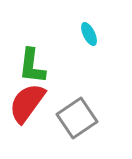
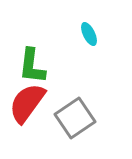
gray square: moved 2 px left
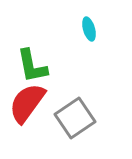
cyan ellipse: moved 5 px up; rotated 10 degrees clockwise
green L-shape: rotated 18 degrees counterclockwise
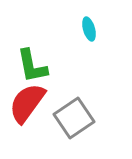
gray square: moved 1 px left
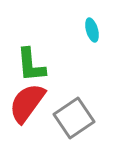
cyan ellipse: moved 3 px right, 1 px down
green L-shape: moved 1 px left, 1 px up; rotated 6 degrees clockwise
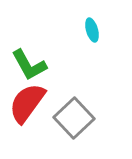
green L-shape: moved 2 px left; rotated 24 degrees counterclockwise
gray square: rotated 9 degrees counterclockwise
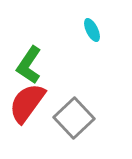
cyan ellipse: rotated 10 degrees counterclockwise
green L-shape: rotated 63 degrees clockwise
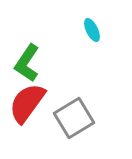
green L-shape: moved 2 px left, 2 px up
gray square: rotated 12 degrees clockwise
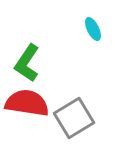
cyan ellipse: moved 1 px right, 1 px up
red semicircle: rotated 63 degrees clockwise
